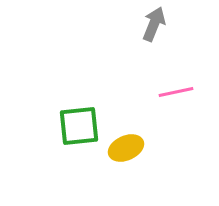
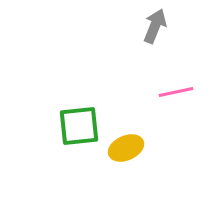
gray arrow: moved 1 px right, 2 px down
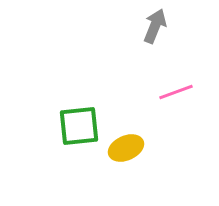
pink line: rotated 8 degrees counterclockwise
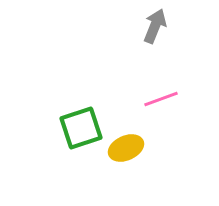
pink line: moved 15 px left, 7 px down
green square: moved 2 px right, 2 px down; rotated 12 degrees counterclockwise
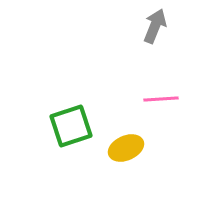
pink line: rotated 16 degrees clockwise
green square: moved 10 px left, 2 px up
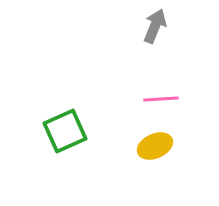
green square: moved 6 px left, 5 px down; rotated 6 degrees counterclockwise
yellow ellipse: moved 29 px right, 2 px up
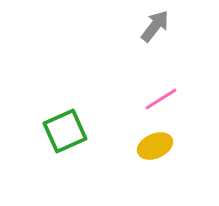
gray arrow: rotated 16 degrees clockwise
pink line: rotated 28 degrees counterclockwise
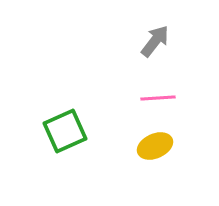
gray arrow: moved 15 px down
pink line: moved 3 px left, 1 px up; rotated 28 degrees clockwise
